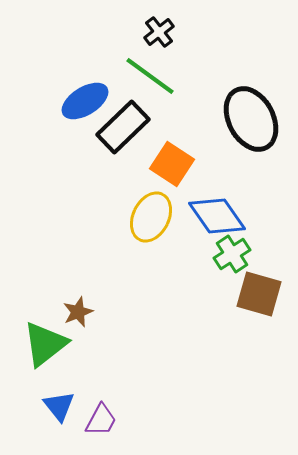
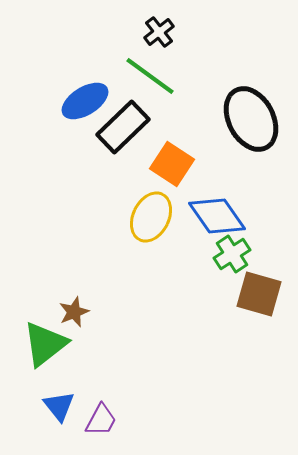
brown star: moved 4 px left
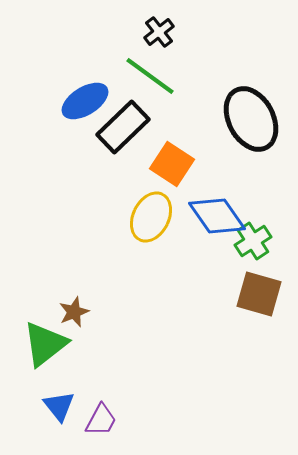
green cross: moved 21 px right, 13 px up
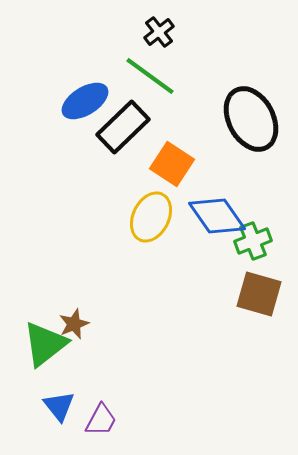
green cross: rotated 12 degrees clockwise
brown star: moved 12 px down
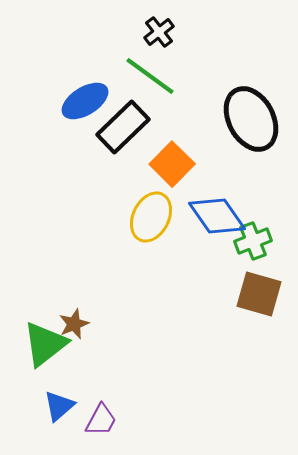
orange square: rotated 12 degrees clockwise
blue triangle: rotated 28 degrees clockwise
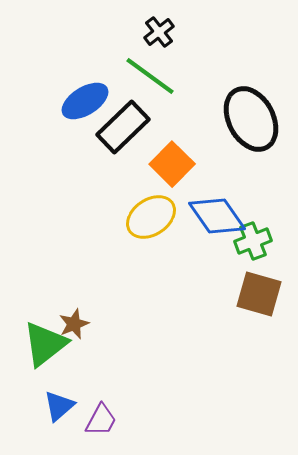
yellow ellipse: rotated 30 degrees clockwise
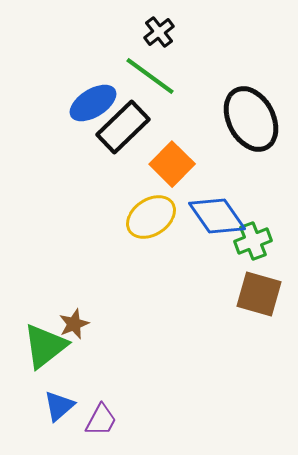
blue ellipse: moved 8 px right, 2 px down
green triangle: moved 2 px down
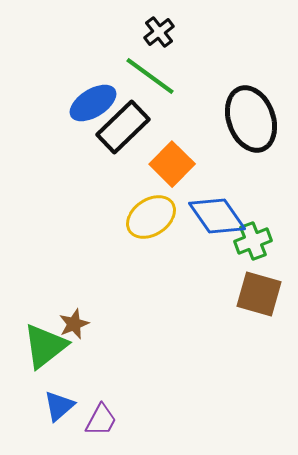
black ellipse: rotated 8 degrees clockwise
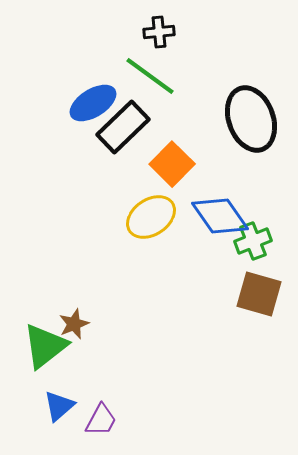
black cross: rotated 32 degrees clockwise
blue diamond: moved 3 px right
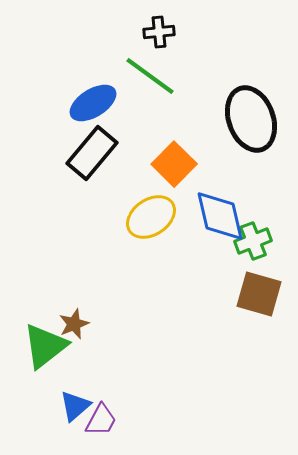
black rectangle: moved 31 px left, 26 px down; rotated 6 degrees counterclockwise
orange square: moved 2 px right
blue diamond: rotated 22 degrees clockwise
blue triangle: moved 16 px right
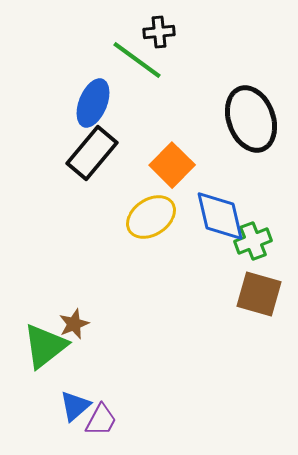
green line: moved 13 px left, 16 px up
blue ellipse: rotated 36 degrees counterclockwise
orange square: moved 2 px left, 1 px down
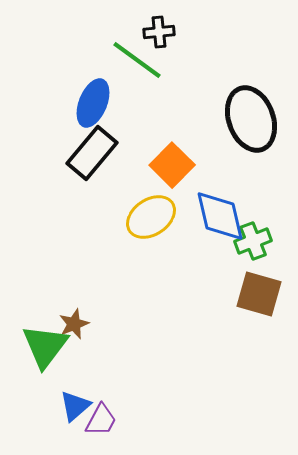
green triangle: rotated 15 degrees counterclockwise
